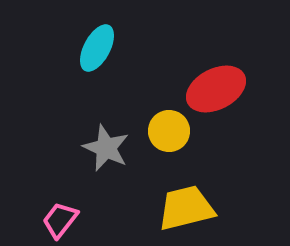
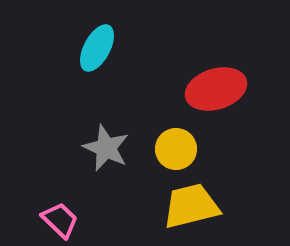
red ellipse: rotated 10 degrees clockwise
yellow circle: moved 7 px right, 18 px down
yellow trapezoid: moved 5 px right, 2 px up
pink trapezoid: rotated 96 degrees clockwise
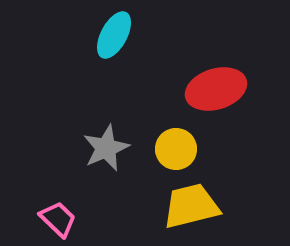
cyan ellipse: moved 17 px right, 13 px up
gray star: rotated 24 degrees clockwise
pink trapezoid: moved 2 px left, 1 px up
